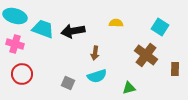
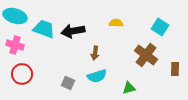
cyan trapezoid: moved 1 px right
pink cross: moved 1 px down
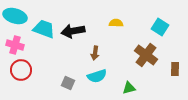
red circle: moved 1 px left, 4 px up
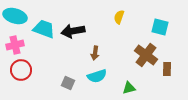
yellow semicircle: moved 3 px right, 6 px up; rotated 72 degrees counterclockwise
cyan square: rotated 18 degrees counterclockwise
pink cross: rotated 30 degrees counterclockwise
brown rectangle: moved 8 px left
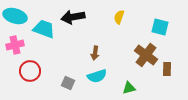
black arrow: moved 14 px up
red circle: moved 9 px right, 1 px down
